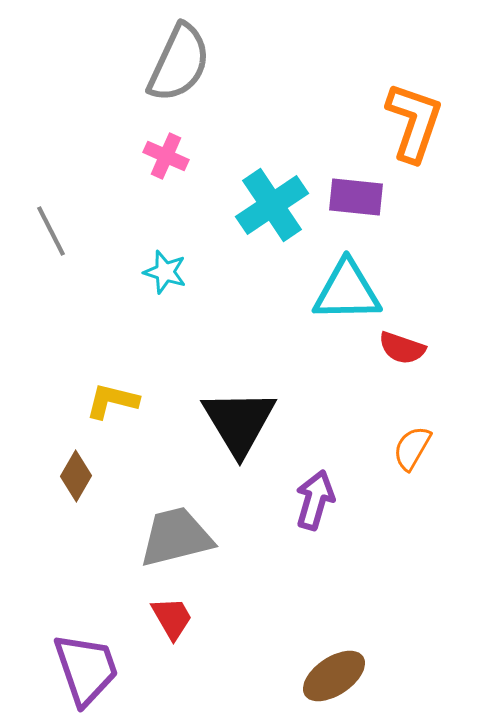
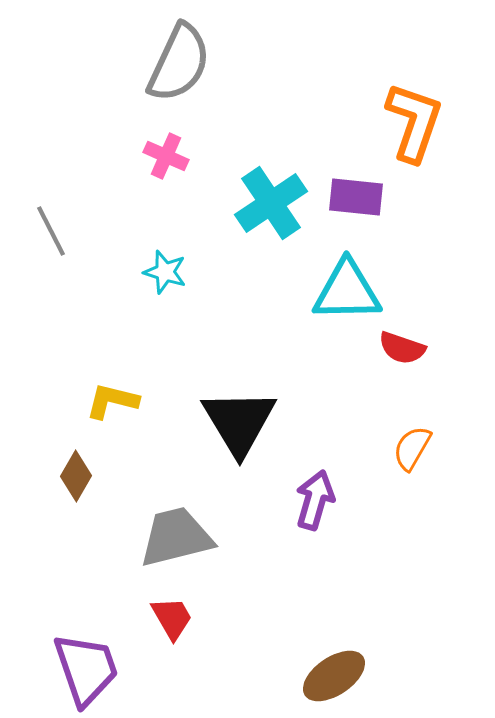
cyan cross: moved 1 px left, 2 px up
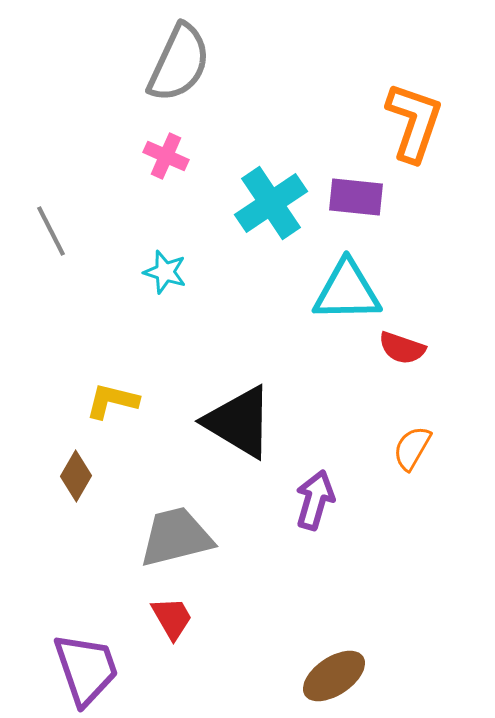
black triangle: rotated 28 degrees counterclockwise
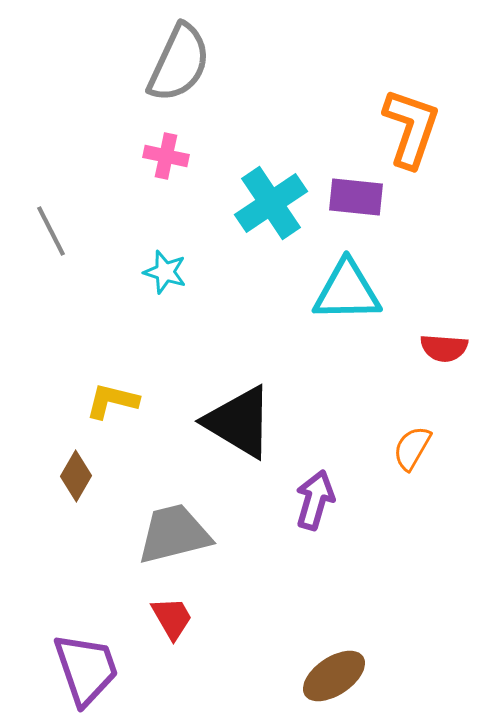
orange L-shape: moved 3 px left, 6 px down
pink cross: rotated 12 degrees counterclockwise
red semicircle: moved 42 px right; rotated 15 degrees counterclockwise
gray trapezoid: moved 2 px left, 3 px up
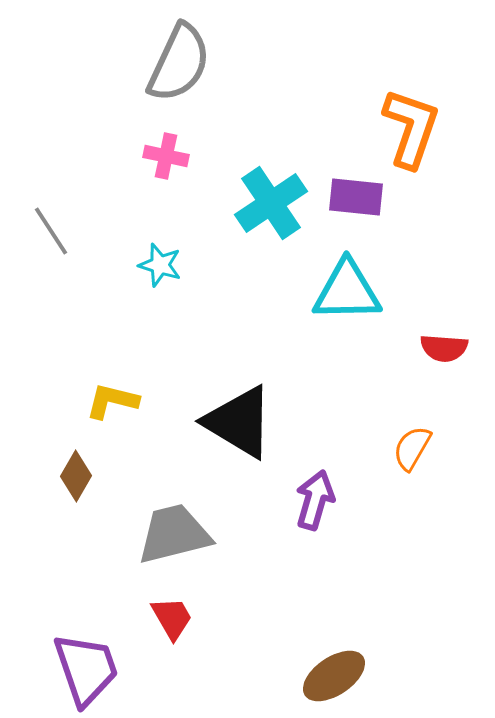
gray line: rotated 6 degrees counterclockwise
cyan star: moved 5 px left, 7 px up
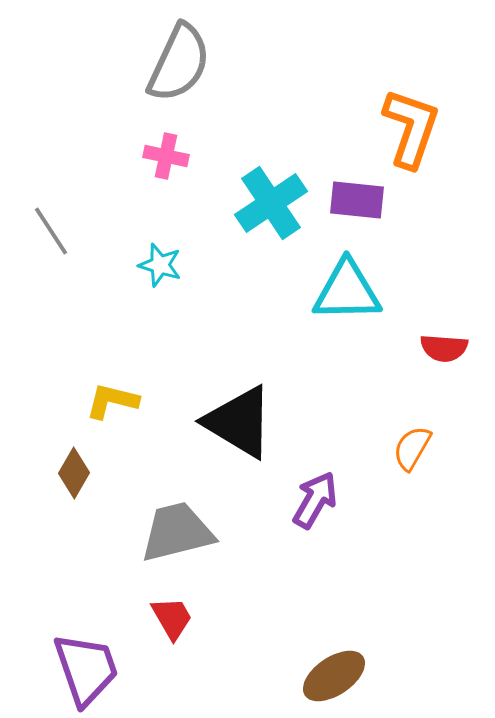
purple rectangle: moved 1 px right, 3 px down
brown diamond: moved 2 px left, 3 px up
purple arrow: rotated 14 degrees clockwise
gray trapezoid: moved 3 px right, 2 px up
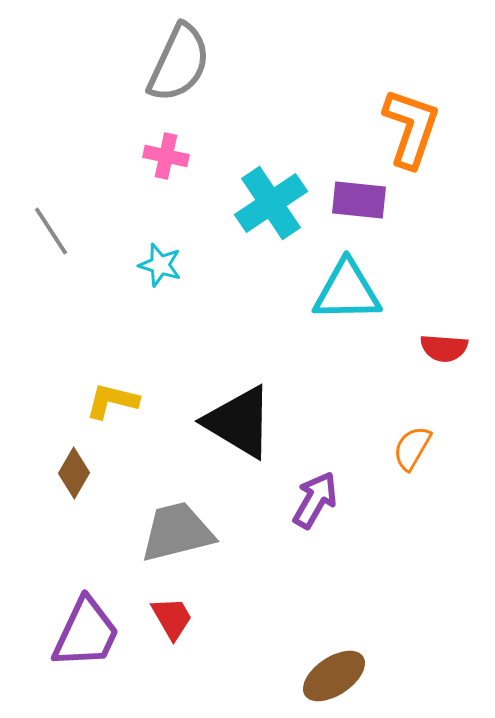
purple rectangle: moved 2 px right
purple trapezoid: moved 36 px up; rotated 44 degrees clockwise
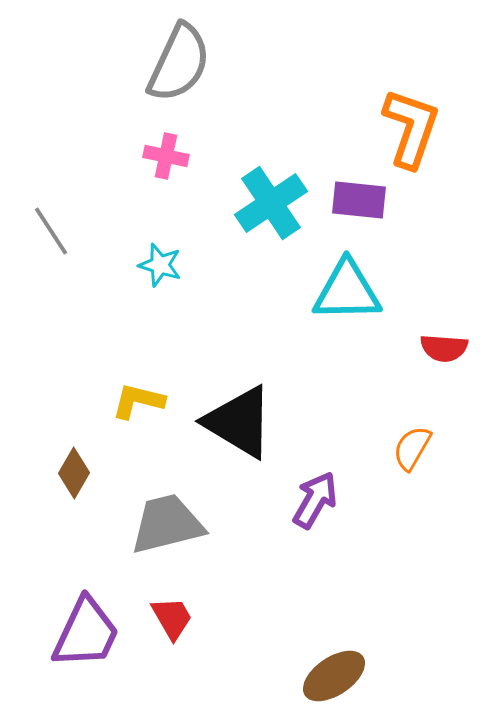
yellow L-shape: moved 26 px right
gray trapezoid: moved 10 px left, 8 px up
